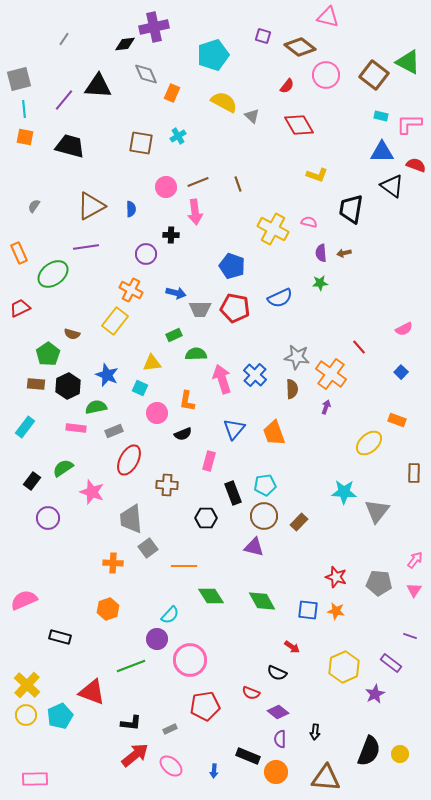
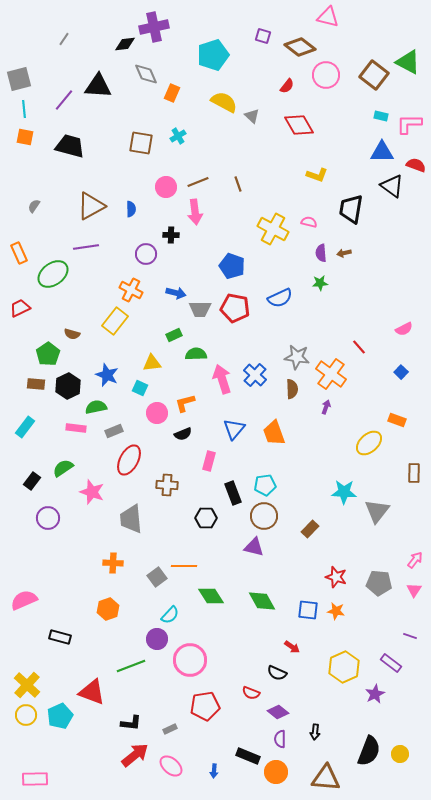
orange L-shape at (187, 401): moved 2 px left, 2 px down; rotated 65 degrees clockwise
brown rectangle at (299, 522): moved 11 px right, 7 px down
gray square at (148, 548): moved 9 px right, 29 px down
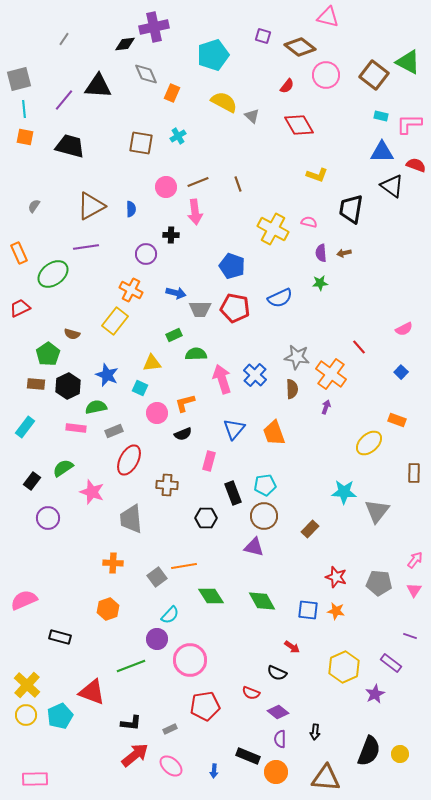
orange line at (184, 566): rotated 10 degrees counterclockwise
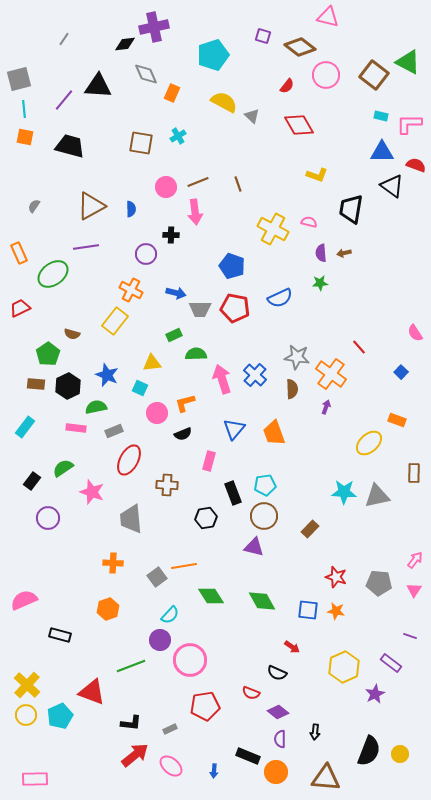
pink semicircle at (404, 329): moved 11 px right, 4 px down; rotated 84 degrees clockwise
gray triangle at (377, 511): moved 15 px up; rotated 40 degrees clockwise
black hexagon at (206, 518): rotated 10 degrees counterclockwise
black rectangle at (60, 637): moved 2 px up
purple circle at (157, 639): moved 3 px right, 1 px down
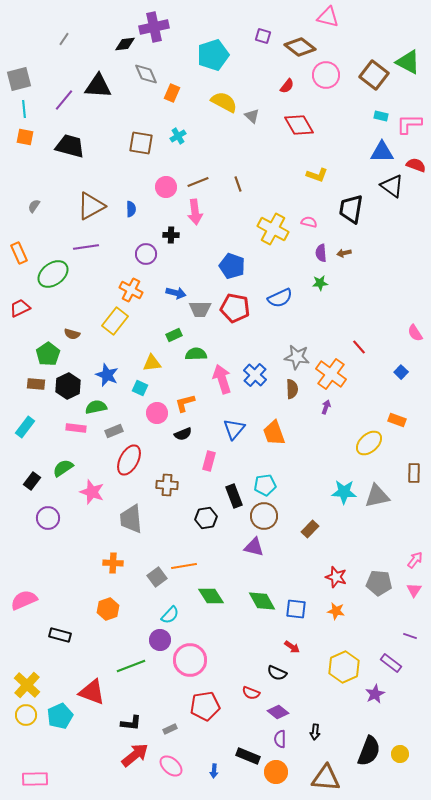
black rectangle at (233, 493): moved 1 px right, 3 px down
blue square at (308, 610): moved 12 px left, 1 px up
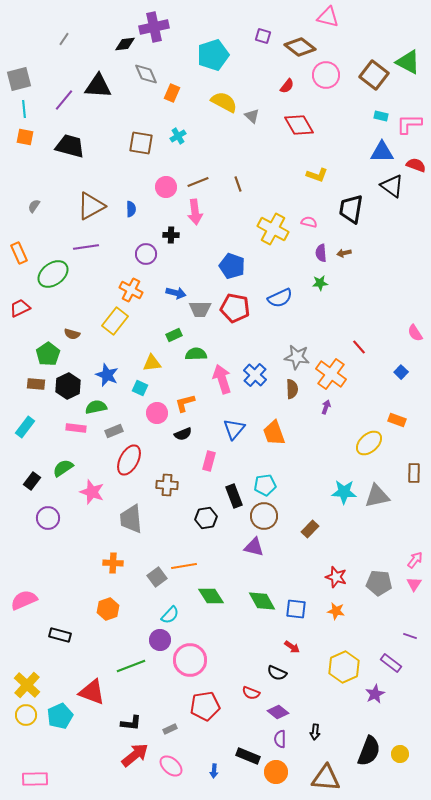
pink triangle at (414, 590): moved 6 px up
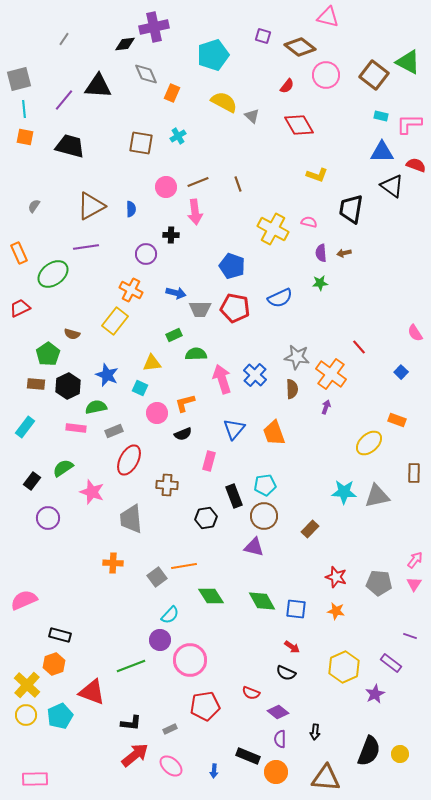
orange hexagon at (108, 609): moved 54 px left, 55 px down
black semicircle at (277, 673): moved 9 px right
